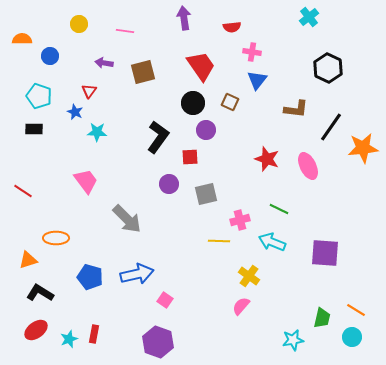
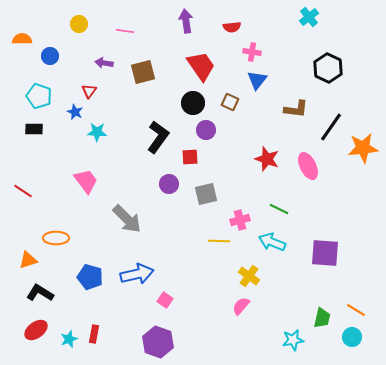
purple arrow at (184, 18): moved 2 px right, 3 px down
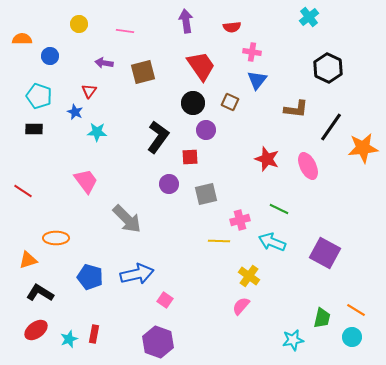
purple square at (325, 253): rotated 24 degrees clockwise
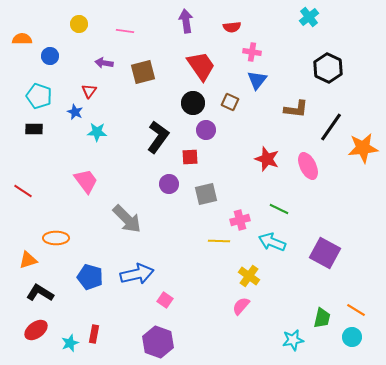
cyan star at (69, 339): moved 1 px right, 4 px down
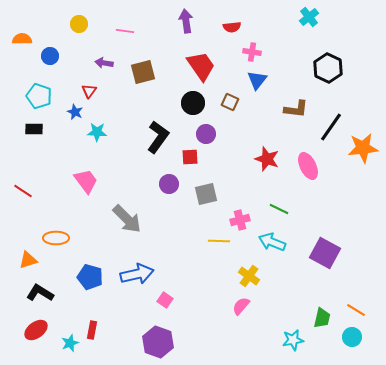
purple circle at (206, 130): moved 4 px down
red rectangle at (94, 334): moved 2 px left, 4 px up
